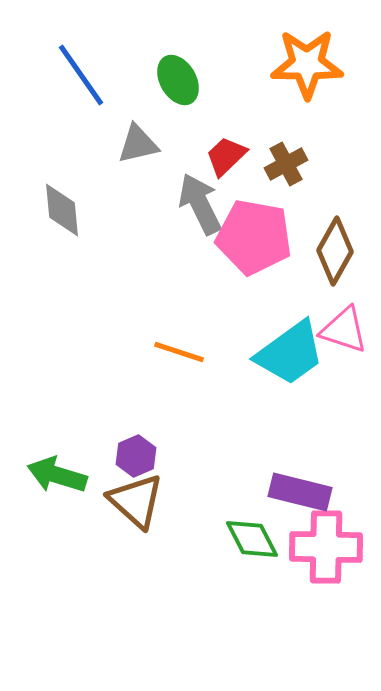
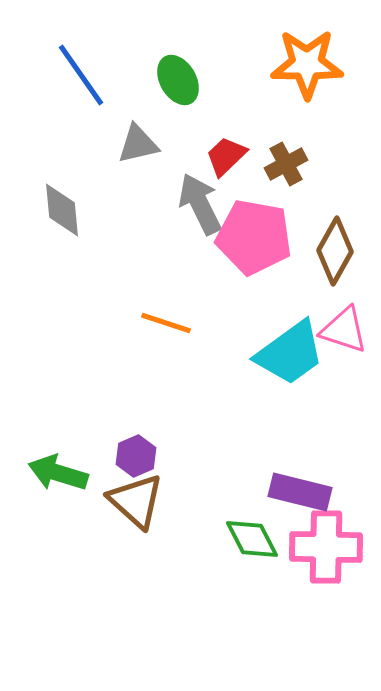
orange line: moved 13 px left, 29 px up
green arrow: moved 1 px right, 2 px up
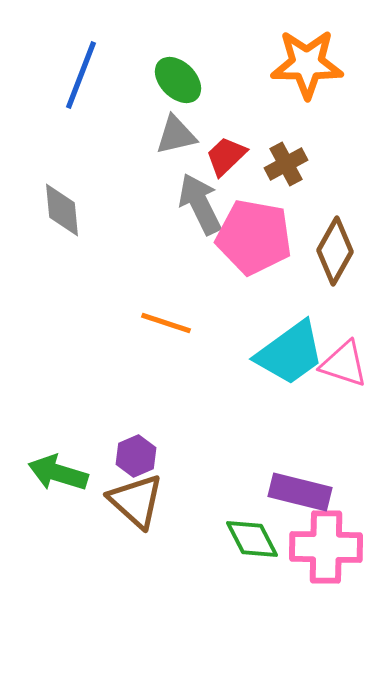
blue line: rotated 56 degrees clockwise
green ellipse: rotated 15 degrees counterclockwise
gray triangle: moved 38 px right, 9 px up
pink triangle: moved 34 px down
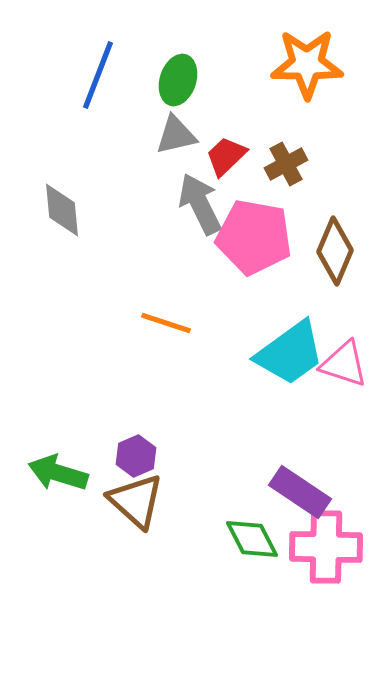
blue line: moved 17 px right
green ellipse: rotated 63 degrees clockwise
brown diamond: rotated 6 degrees counterclockwise
purple rectangle: rotated 20 degrees clockwise
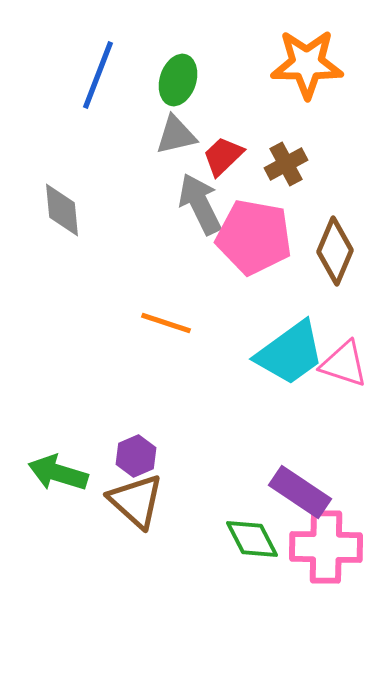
red trapezoid: moved 3 px left
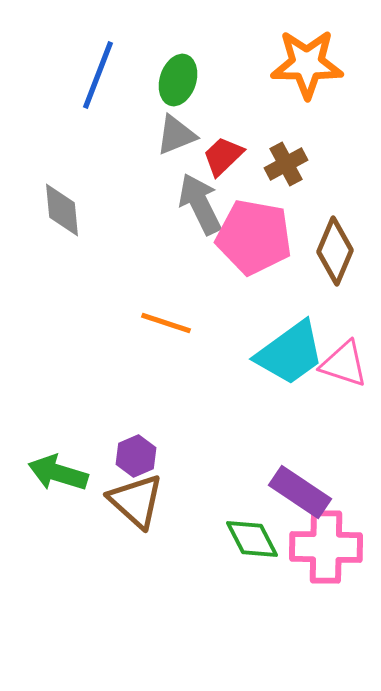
gray triangle: rotated 9 degrees counterclockwise
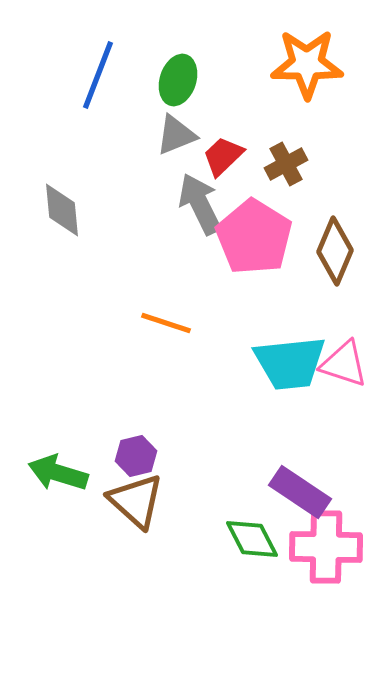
pink pentagon: rotated 22 degrees clockwise
cyan trapezoid: moved 10 px down; rotated 30 degrees clockwise
purple hexagon: rotated 9 degrees clockwise
